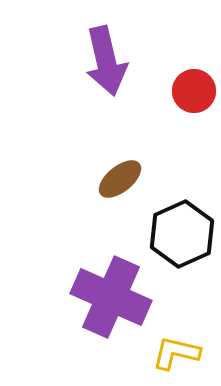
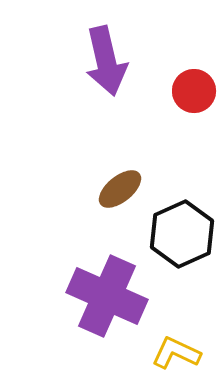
brown ellipse: moved 10 px down
purple cross: moved 4 px left, 1 px up
yellow L-shape: rotated 12 degrees clockwise
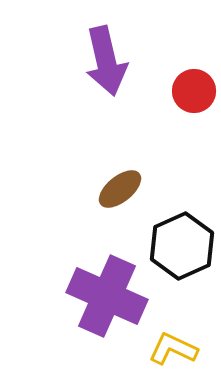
black hexagon: moved 12 px down
yellow L-shape: moved 3 px left, 4 px up
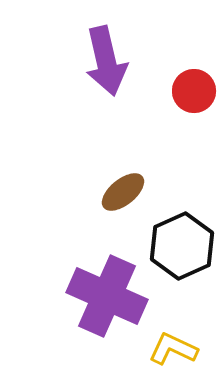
brown ellipse: moved 3 px right, 3 px down
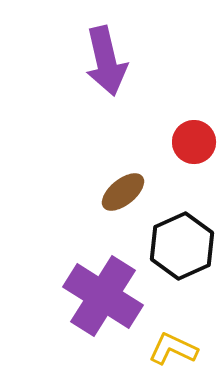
red circle: moved 51 px down
purple cross: moved 4 px left; rotated 8 degrees clockwise
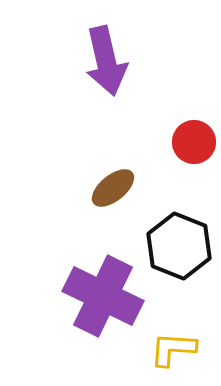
brown ellipse: moved 10 px left, 4 px up
black hexagon: moved 3 px left; rotated 14 degrees counterclockwise
purple cross: rotated 6 degrees counterclockwise
yellow L-shape: rotated 21 degrees counterclockwise
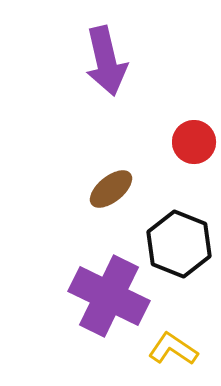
brown ellipse: moved 2 px left, 1 px down
black hexagon: moved 2 px up
purple cross: moved 6 px right
yellow L-shape: rotated 30 degrees clockwise
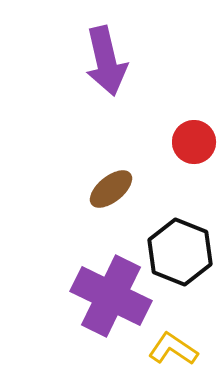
black hexagon: moved 1 px right, 8 px down
purple cross: moved 2 px right
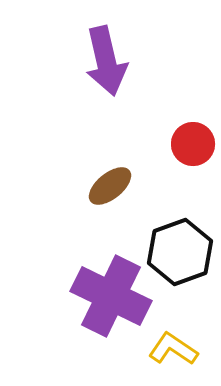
red circle: moved 1 px left, 2 px down
brown ellipse: moved 1 px left, 3 px up
black hexagon: rotated 18 degrees clockwise
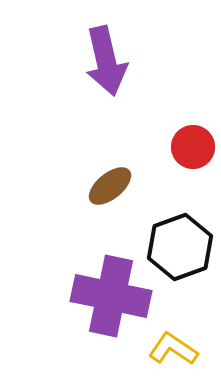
red circle: moved 3 px down
black hexagon: moved 5 px up
purple cross: rotated 14 degrees counterclockwise
